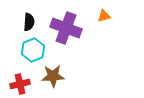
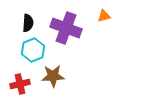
black semicircle: moved 1 px left, 1 px down
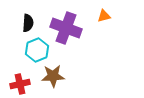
cyan hexagon: moved 4 px right
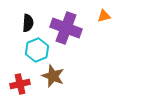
brown star: rotated 25 degrees clockwise
